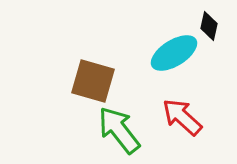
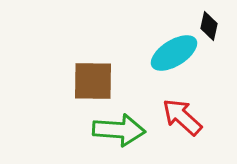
brown square: rotated 15 degrees counterclockwise
green arrow: rotated 132 degrees clockwise
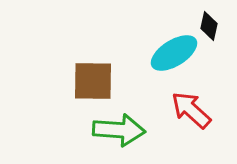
red arrow: moved 9 px right, 7 px up
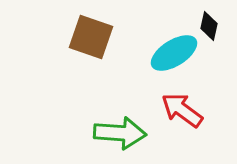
brown square: moved 2 px left, 44 px up; rotated 18 degrees clockwise
red arrow: moved 9 px left; rotated 6 degrees counterclockwise
green arrow: moved 1 px right, 3 px down
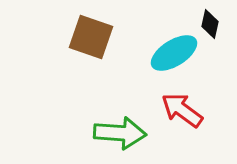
black diamond: moved 1 px right, 2 px up
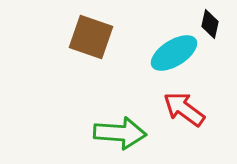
red arrow: moved 2 px right, 1 px up
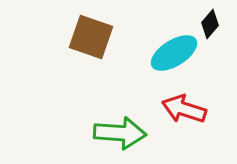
black diamond: rotated 28 degrees clockwise
red arrow: rotated 18 degrees counterclockwise
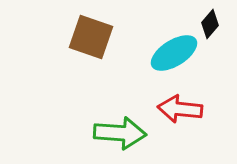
red arrow: moved 4 px left; rotated 12 degrees counterclockwise
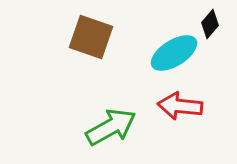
red arrow: moved 3 px up
green arrow: moved 9 px left, 6 px up; rotated 33 degrees counterclockwise
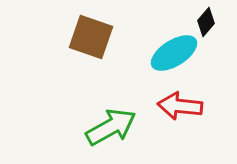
black diamond: moved 4 px left, 2 px up
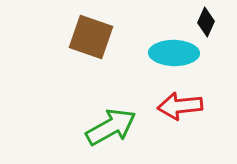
black diamond: rotated 16 degrees counterclockwise
cyan ellipse: rotated 33 degrees clockwise
red arrow: rotated 12 degrees counterclockwise
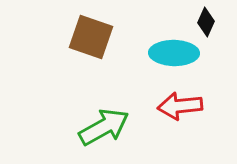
green arrow: moved 7 px left
